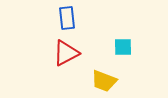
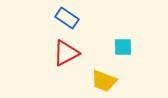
blue rectangle: rotated 50 degrees counterclockwise
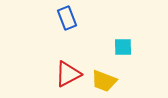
blue rectangle: rotated 35 degrees clockwise
red triangle: moved 2 px right, 21 px down
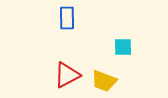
blue rectangle: rotated 20 degrees clockwise
red triangle: moved 1 px left, 1 px down
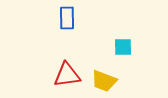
red triangle: rotated 20 degrees clockwise
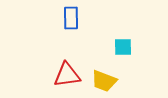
blue rectangle: moved 4 px right
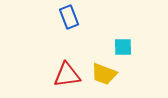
blue rectangle: moved 2 px left, 1 px up; rotated 20 degrees counterclockwise
yellow trapezoid: moved 7 px up
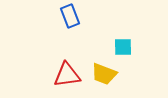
blue rectangle: moved 1 px right, 1 px up
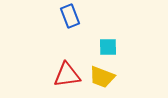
cyan square: moved 15 px left
yellow trapezoid: moved 2 px left, 3 px down
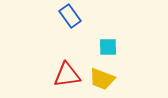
blue rectangle: rotated 15 degrees counterclockwise
yellow trapezoid: moved 2 px down
